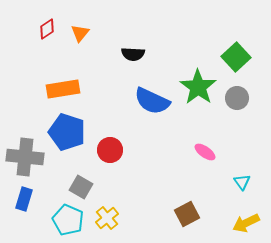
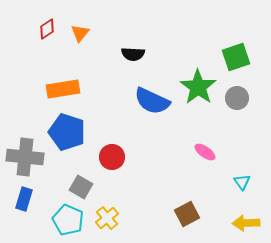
green square: rotated 24 degrees clockwise
red circle: moved 2 px right, 7 px down
yellow arrow: rotated 24 degrees clockwise
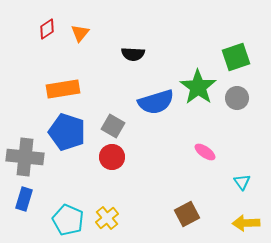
blue semicircle: moved 4 px right, 1 px down; rotated 42 degrees counterclockwise
gray square: moved 32 px right, 61 px up
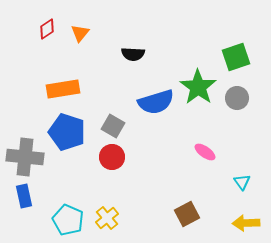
blue rectangle: moved 3 px up; rotated 30 degrees counterclockwise
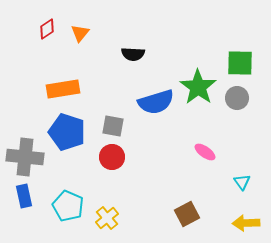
green square: moved 4 px right, 6 px down; rotated 20 degrees clockwise
gray square: rotated 20 degrees counterclockwise
cyan pentagon: moved 14 px up
